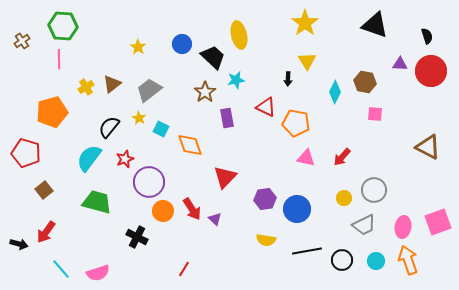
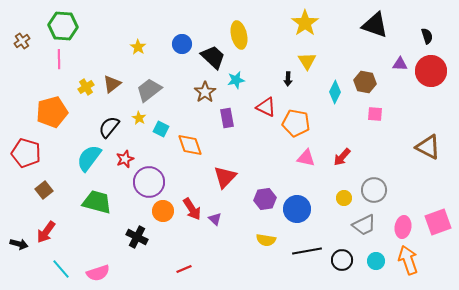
red line at (184, 269): rotated 35 degrees clockwise
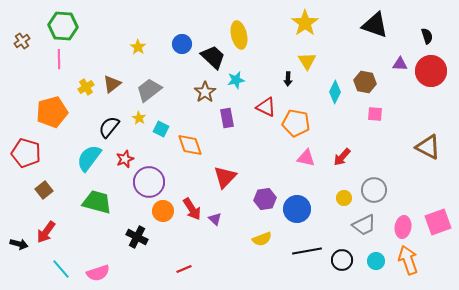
yellow semicircle at (266, 240): moved 4 px left, 1 px up; rotated 30 degrees counterclockwise
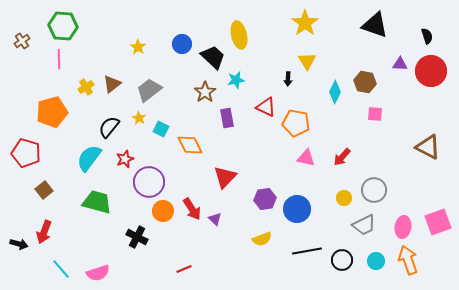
orange diamond at (190, 145): rotated 8 degrees counterclockwise
red arrow at (46, 232): moved 2 px left; rotated 15 degrees counterclockwise
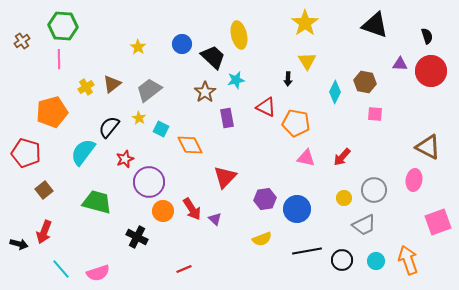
cyan semicircle at (89, 158): moved 6 px left, 6 px up
pink ellipse at (403, 227): moved 11 px right, 47 px up
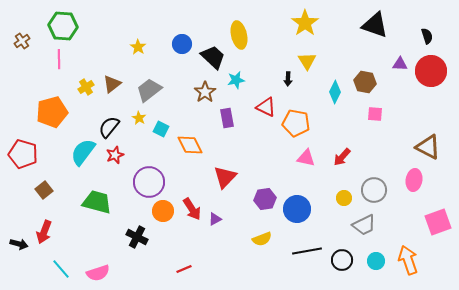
red pentagon at (26, 153): moved 3 px left, 1 px down
red star at (125, 159): moved 10 px left, 4 px up
purple triangle at (215, 219): rotated 48 degrees clockwise
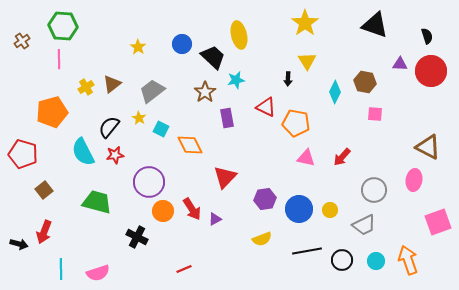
gray trapezoid at (149, 90): moved 3 px right, 1 px down
cyan semicircle at (83, 152): rotated 64 degrees counterclockwise
red star at (115, 155): rotated 12 degrees clockwise
yellow circle at (344, 198): moved 14 px left, 12 px down
blue circle at (297, 209): moved 2 px right
cyan line at (61, 269): rotated 40 degrees clockwise
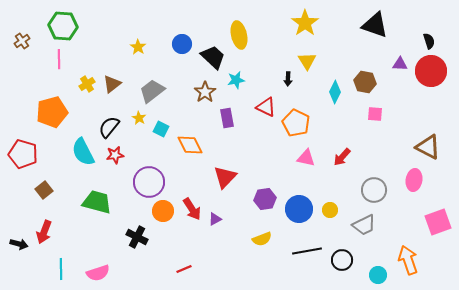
black semicircle at (427, 36): moved 2 px right, 5 px down
yellow cross at (86, 87): moved 1 px right, 3 px up
orange pentagon at (296, 123): rotated 16 degrees clockwise
cyan circle at (376, 261): moved 2 px right, 14 px down
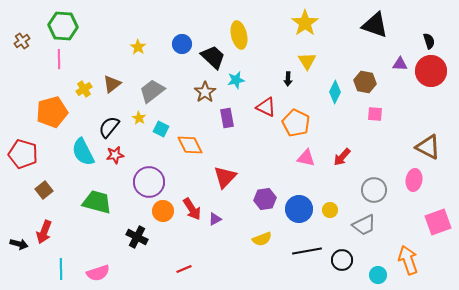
yellow cross at (87, 84): moved 3 px left, 5 px down
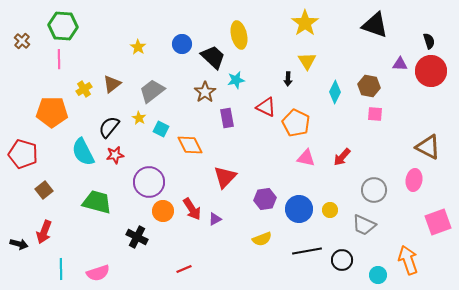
brown cross at (22, 41): rotated 14 degrees counterclockwise
brown hexagon at (365, 82): moved 4 px right, 4 px down
orange pentagon at (52, 112): rotated 16 degrees clockwise
gray trapezoid at (364, 225): rotated 50 degrees clockwise
